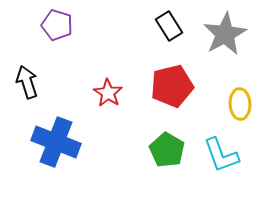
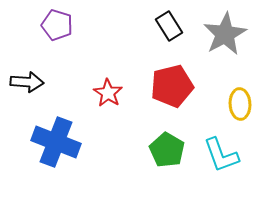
black arrow: rotated 112 degrees clockwise
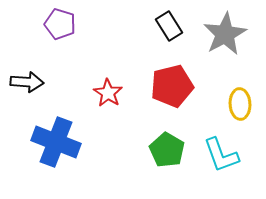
purple pentagon: moved 3 px right, 1 px up
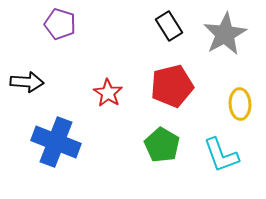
green pentagon: moved 5 px left, 5 px up
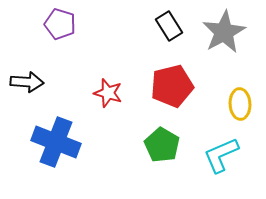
gray star: moved 1 px left, 2 px up
red star: rotated 16 degrees counterclockwise
cyan L-shape: rotated 87 degrees clockwise
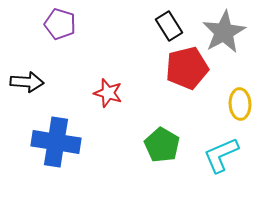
red pentagon: moved 15 px right, 18 px up
blue cross: rotated 12 degrees counterclockwise
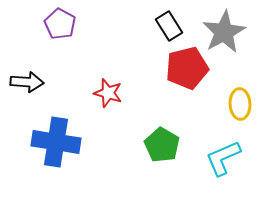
purple pentagon: rotated 12 degrees clockwise
cyan L-shape: moved 2 px right, 3 px down
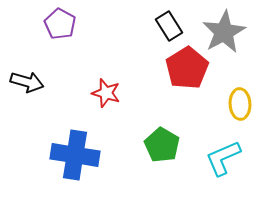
red pentagon: rotated 18 degrees counterclockwise
black arrow: rotated 12 degrees clockwise
red star: moved 2 px left
blue cross: moved 19 px right, 13 px down
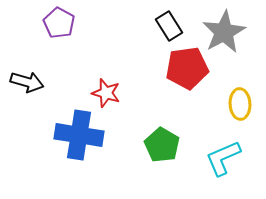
purple pentagon: moved 1 px left, 1 px up
red pentagon: rotated 24 degrees clockwise
blue cross: moved 4 px right, 20 px up
